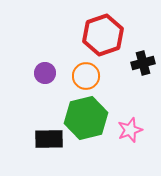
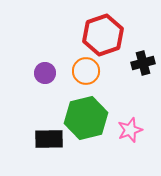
orange circle: moved 5 px up
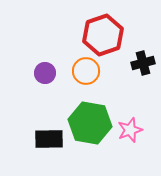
green hexagon: moved 4 px right, 5 px down; rotated 24 degrees clockwise
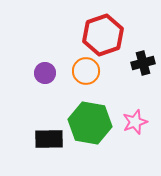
pink star: moved 5 px right, 8 px up
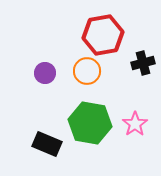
red hexagon: rotated 9 degrees clockwise
orange circle: moved 1 px right
pink star: moved 2 px down; rotated 15 degrees counterclockwise
black rectangle: moved 2 px left, 5 px down; rotated 24 degrees clockwise
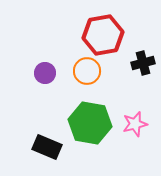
pink star: rotated 20 degrees clockwise
black rectangle: moved 3 px down
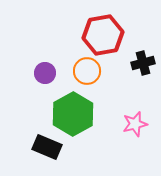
green hexagon: moved 17 px left, 9 px up; rotated 21 degrees clockwise
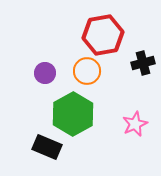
pink star: rotated 10 degrees counterclockwise
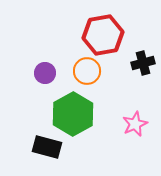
black rectangle: rotated 8 degrees counterclockwise
